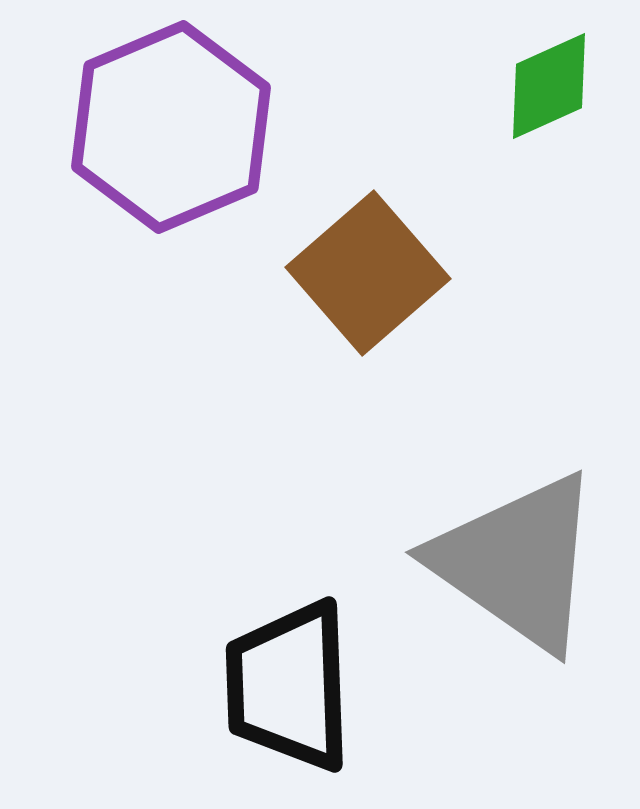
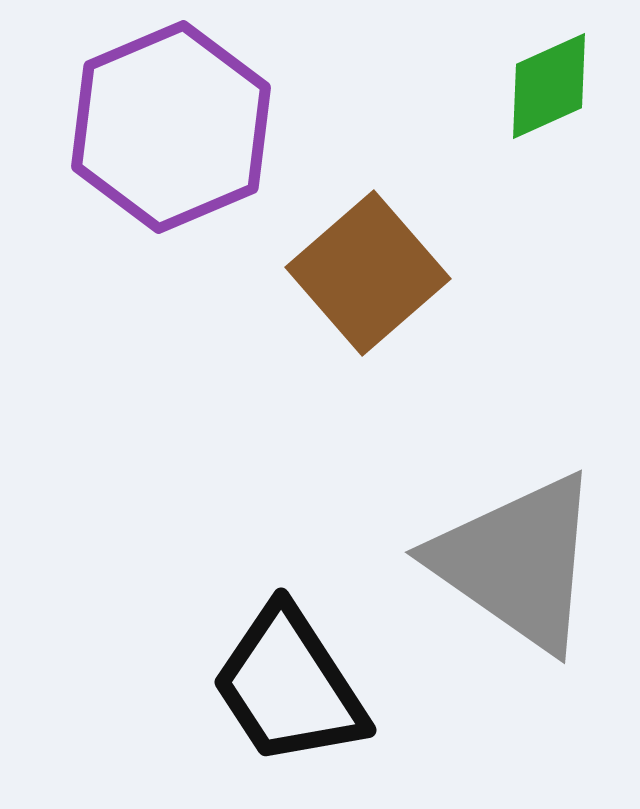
black trapezoid: rotated 31 degrees counterclockwise
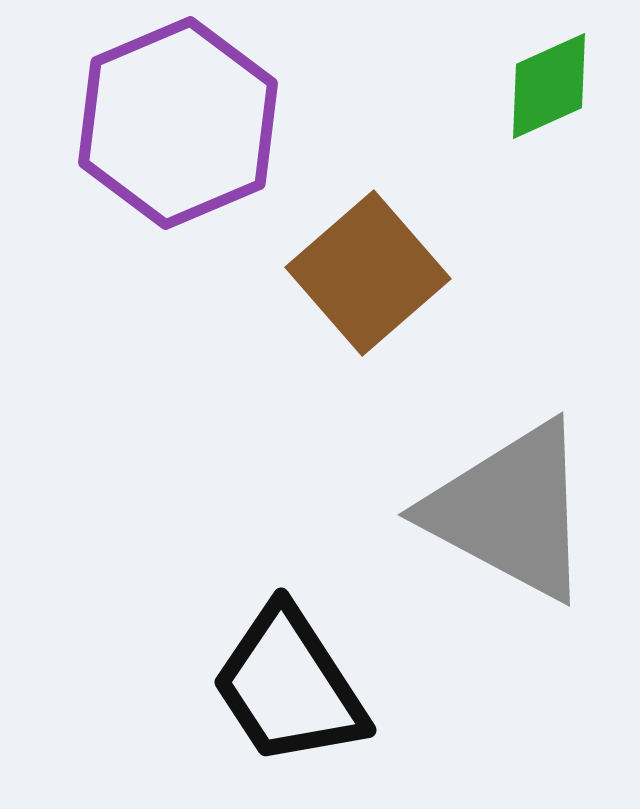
purple hexagon: moved 7 px right, 4 px up
gray triangle: moved 7 px left, 51 px up; rotated 7 degrees counterclockwise
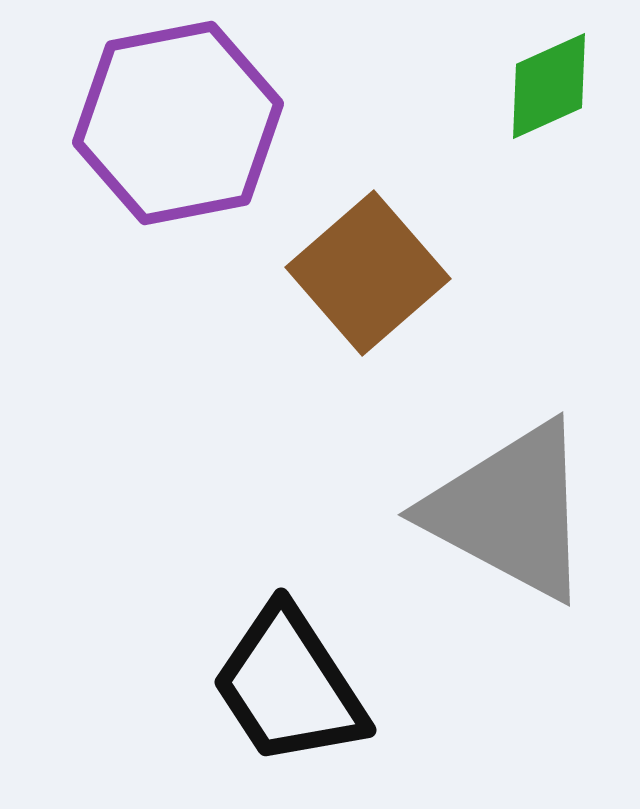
purple hexagon: rotated 12 degrees clockwise
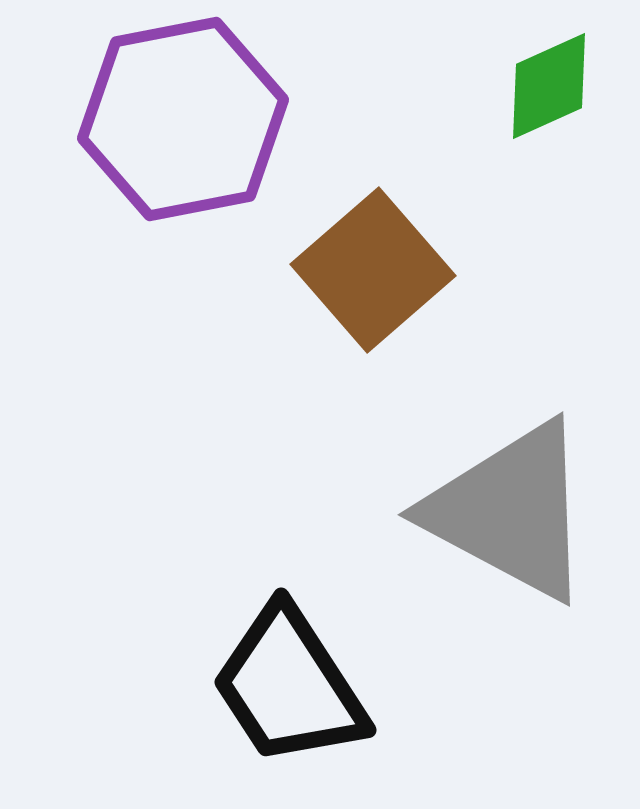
purple hexagon: moved 5 px right, 4 px up
brown square: moved 5 px right, 3 px up
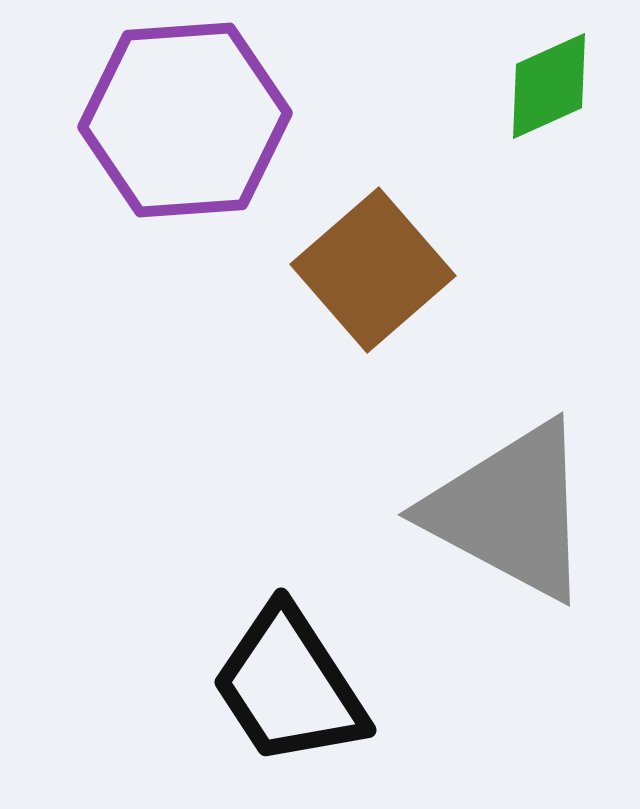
purple hexagon: moved 2 px right, 1 px down; rotated 7 degrees clockwise
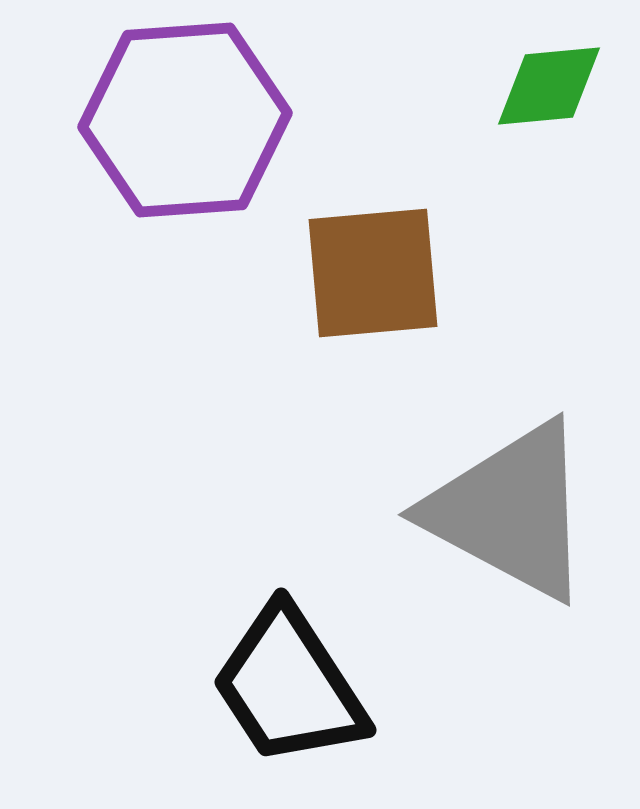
green diamond: rotated 19 degrees clockwise
brown square: moved 3 px down; rotated 36 degrees clockwise
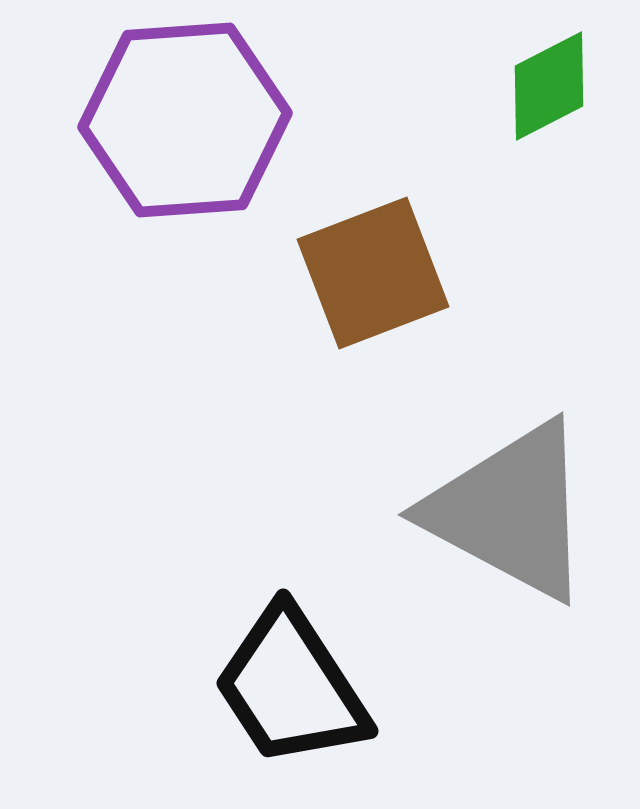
green diamond: rotated 22 degrees counterclockwise
brown square: rotated 16 degrees counterclockwise
black trapezoid: moved 2 px right, 1 px down
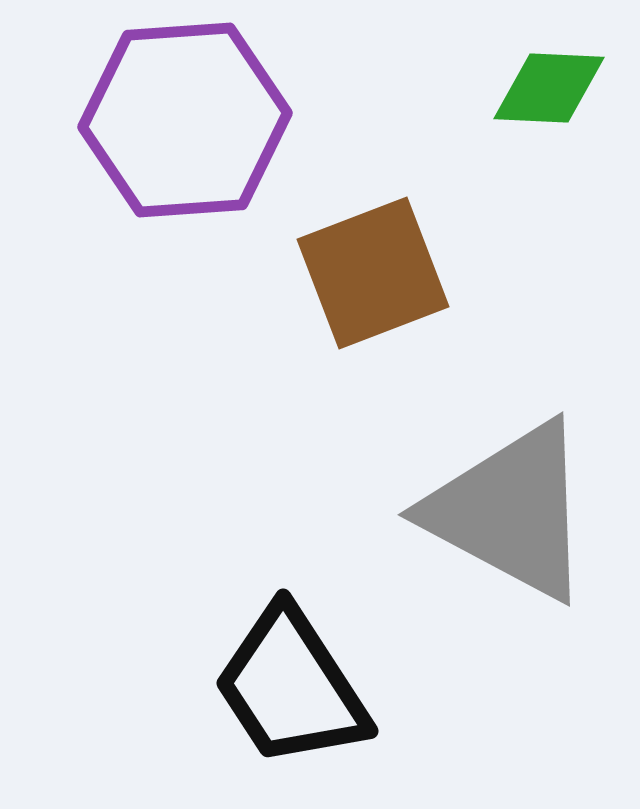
green diamond: moved 2 px down; rotated 30 degrees clockwise
